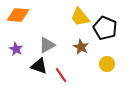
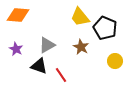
yellow circle: moved 8 px right, 3 px up
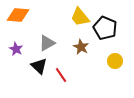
gray triangle: moved 2 px up
black triangle: rotated 24 degrees clockwise
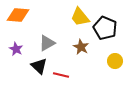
red line: rotated 42 degrees counterclockwise
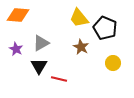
yellow trapezoid: moved 1 px left, 1 px down
gray triangle: moved 6 px left
yellow circle: moved 2 px left, 2 px down
black triangle: rotated 18 degrees clockwise
red line: moved 2 px left, 4 px down
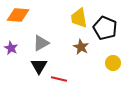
yellow trapezoid: rotated 30 degrees clockwise
purple star: moved 5 px left, 1 px up
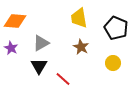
orange diamond: moved 3 px left, 6 px down
black pentagon: moved 11 px right
red line: moved 4 px right; rotated 28 degrees clockwise
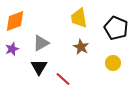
orange diamond: rotated 25 degrees counterclockwise
purple star: moved 1 px right, 1 px down; rotated 24 degrees clockwise
black triangle: moved 1 px down
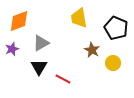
orange diamond: moved 4 px right
brown star: moved 11 px right, 3 px down
red line: rotated 14 degrees counterclockwise
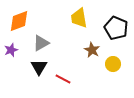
purple star: moved 1 px left, 1 px down
yellow circle: moved 1 px down
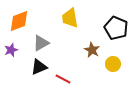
yellow trapezoid: moved 9 px left
black triangle: rotated 36 degrees clockwise
